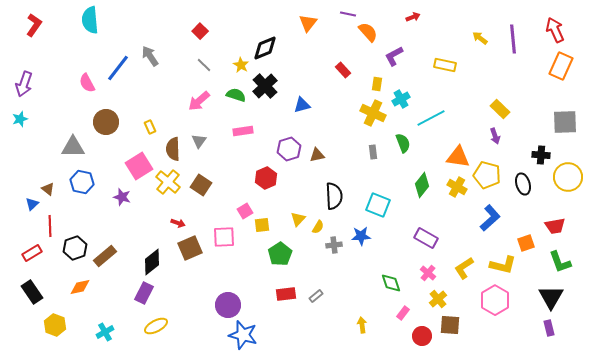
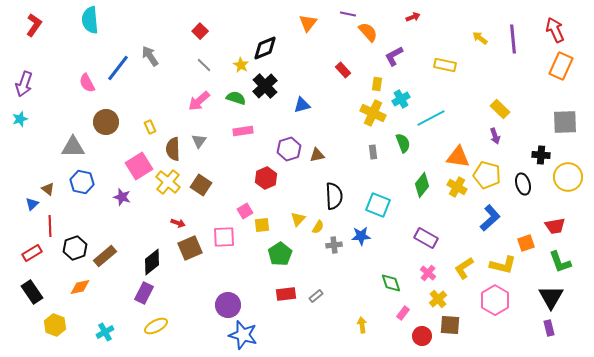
green semicircle at (236, 95): moved 3 px down
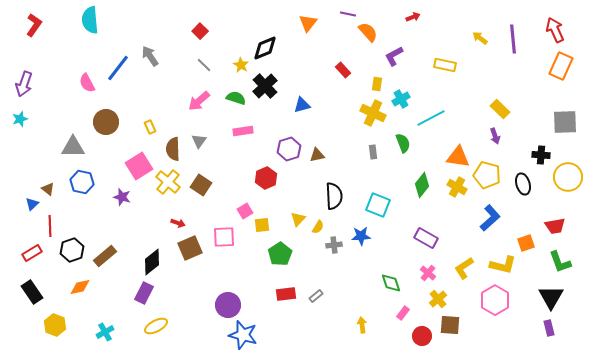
black hexagon at (75, 248): moved 3 px left, 2 px down
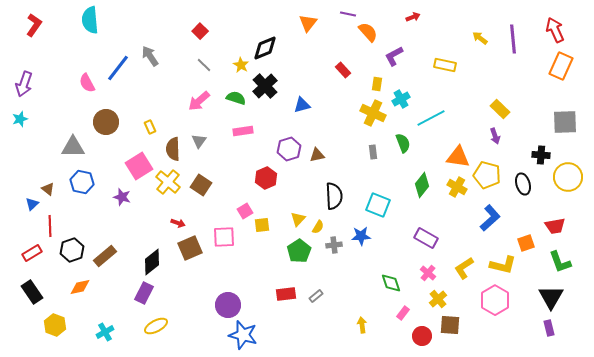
green pentagon at (280, 254): moved 19 px right, 3 px up
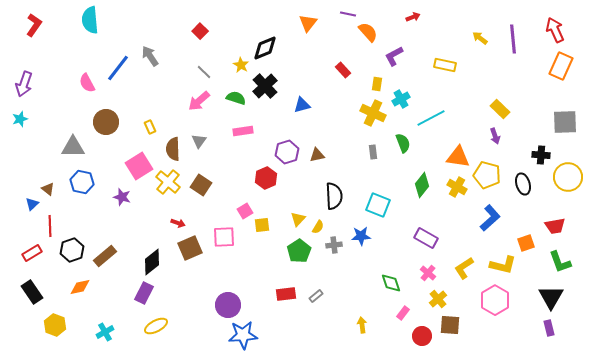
gray line at (204, 65): moved 7 px down
purple hexagon at (289, 149): moved 2 px left, 3 px down
blue star at (243, 335): rotated 20 degrees counterclockwise
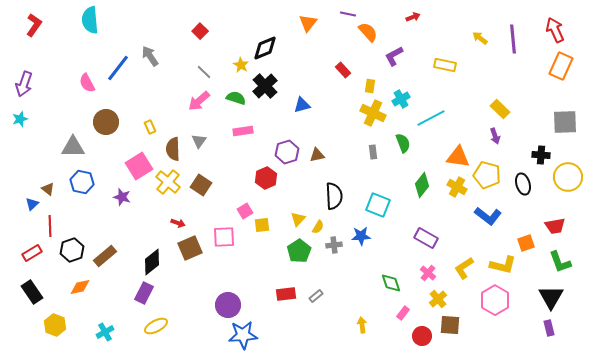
yellow rectangle at (377, 84): moved 7 px left, 2 px down
blue L-shape at (490, 218): moved 2 px left, 2 px up; rotated 80 degrees clockwise
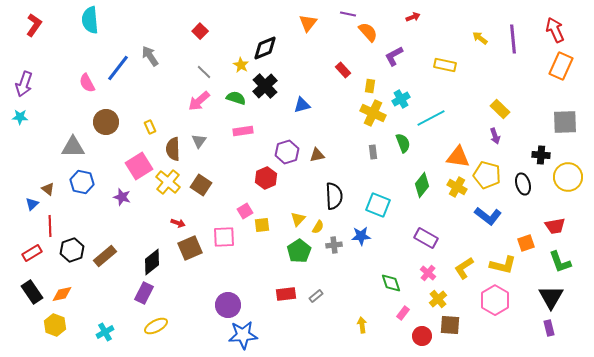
cyan star at (20, 119): moved 2 px up; rotated 21 degrees clockwise
orange diamond at (80, 287): moved 18 px left, 7 px down
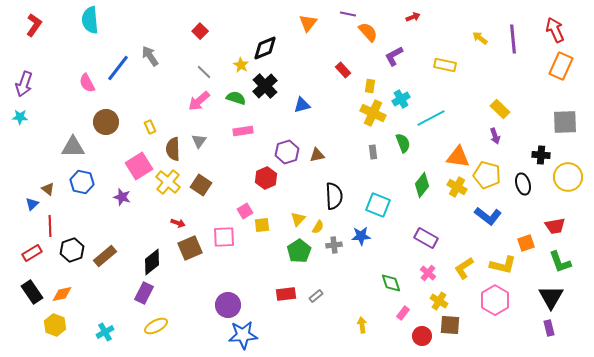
yellow cross at (438, 299): moved 1 px right, 2 px down; rotated 18 degrees counterclockwise
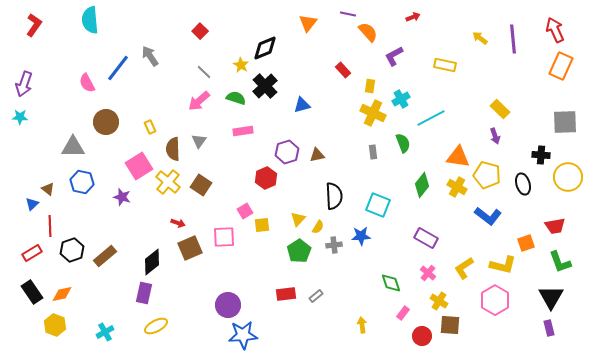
purple rectangle at (144, 293): rotated 15 degrees counterclockwise
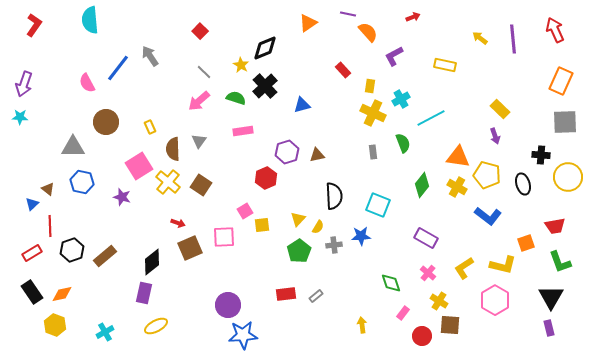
orange triangle at (308, 23): rotated 18 degrees clockwise
orange rectangle at (561, 66): moved 15 px down
